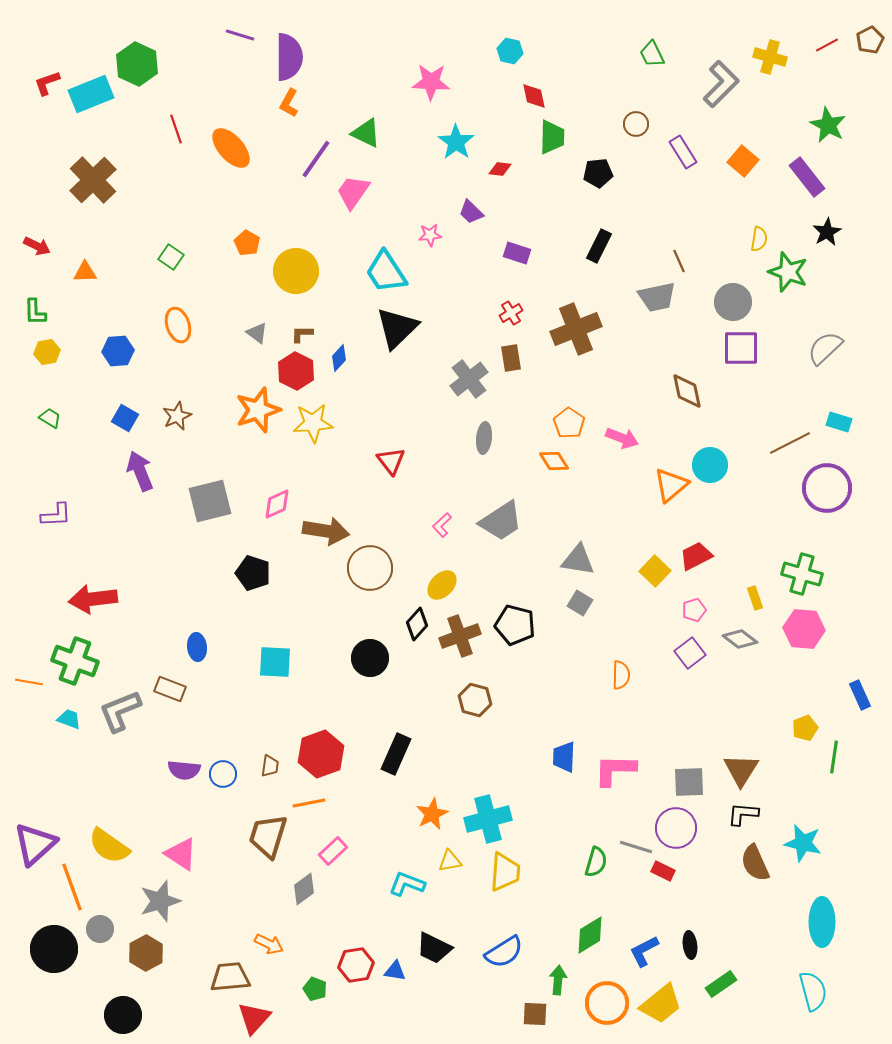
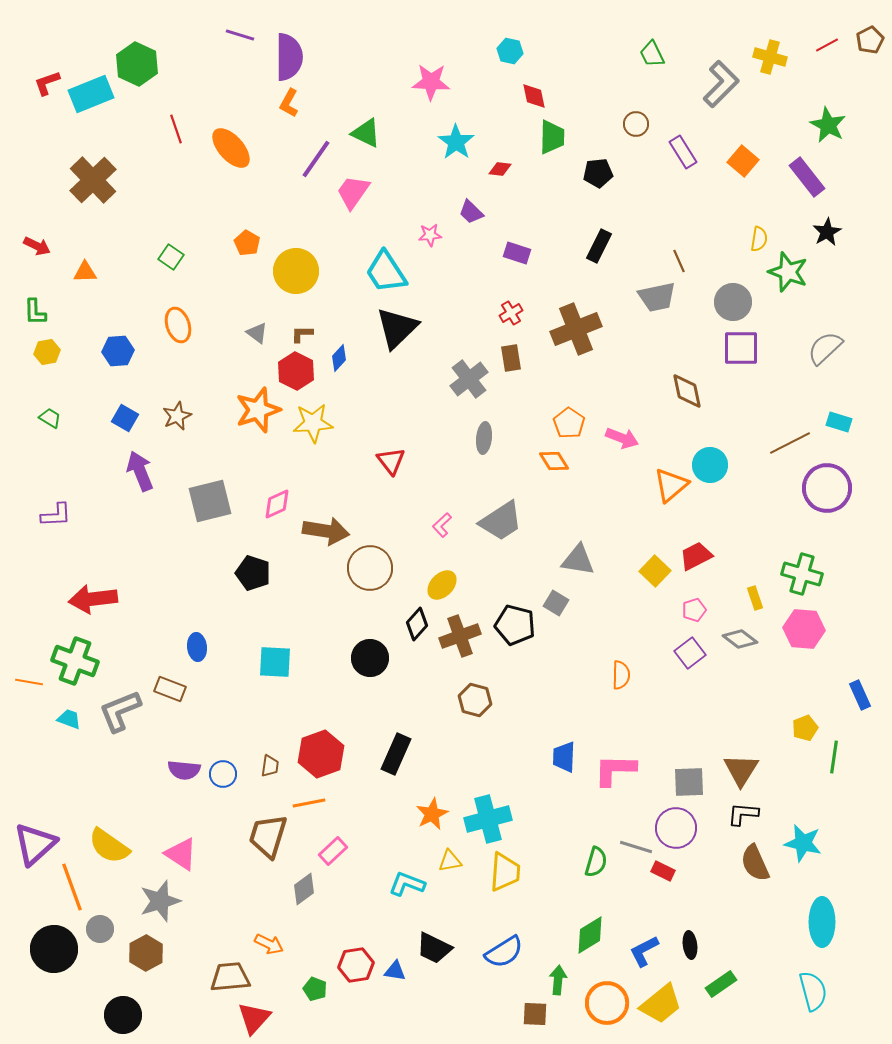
gray square at (580, 603): moved 24 px left
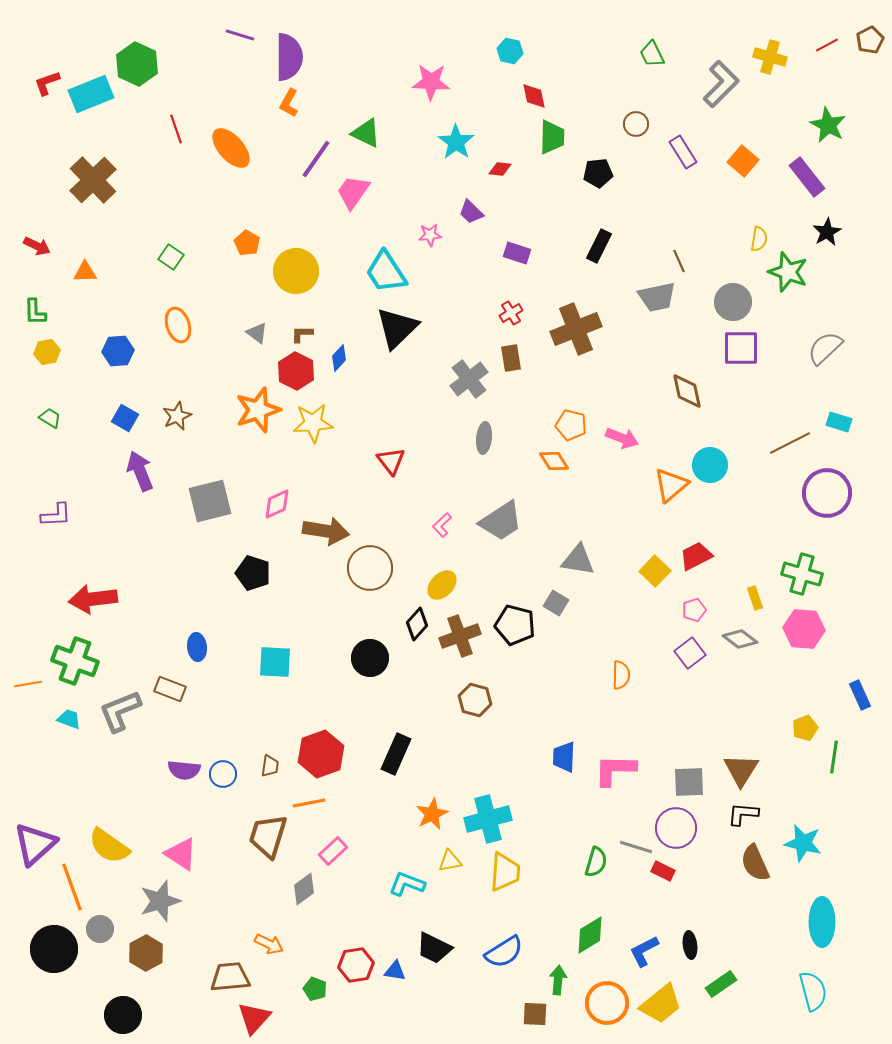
orange pentagon at (569, 423): moved 2 px right, 2 px down; rotated 20 degrees counterclockwise
purple circle at (827, 488): moved 5 px down
orange line at (29, 682): moved 1 px left, 2 px down; rotated 20 degrees counterclockwise
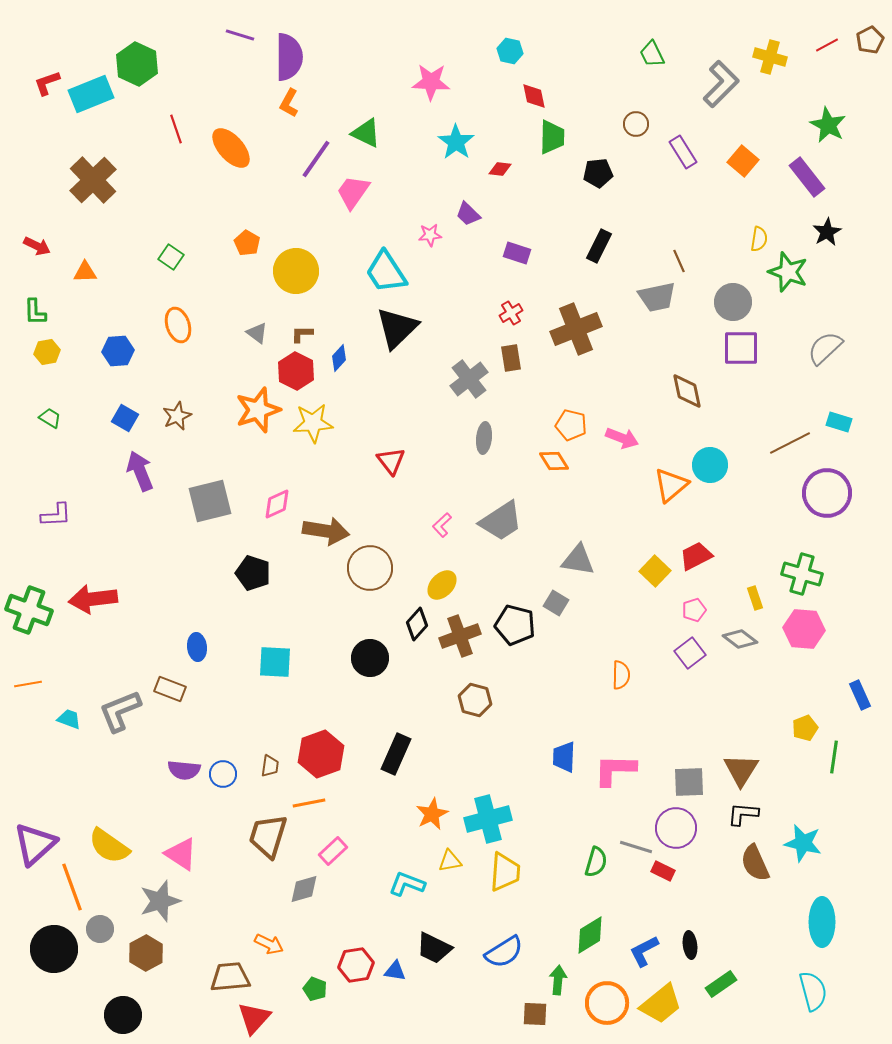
purple trapezoid at (471, 212): moved 3 px left, 2 px down
green cross at (75, 661): moved 46 px left, 51 px up
gray diamond at (304, 889): rotated 20 degrees clockwise
